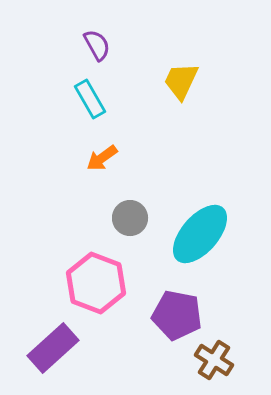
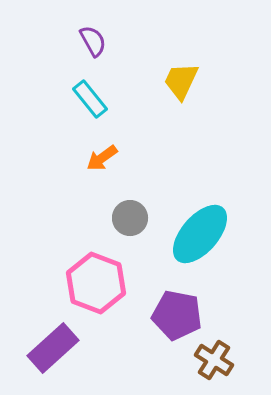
purple semicircle: moved 4 px left, 4 px up
cyan rectangle: rotated 9 degrees counterclockwise
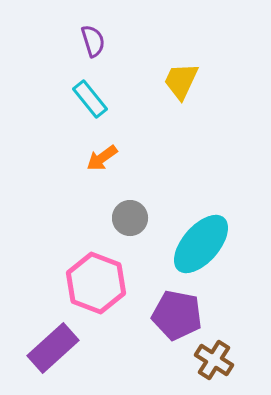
purple semicircle: rotated 12 degrees clockwise
cyan ellipse: moved 1 px right, 10 px down
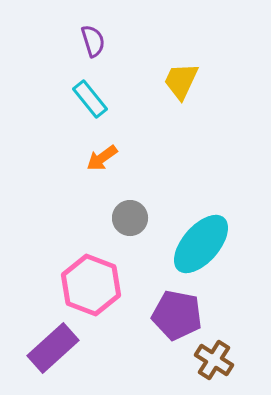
pink hexagon: moved 5 px left, 2 px down
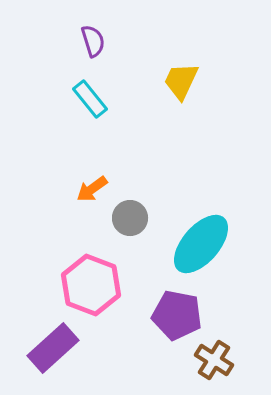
orange arrow: moved 10 px left, 31 px down
